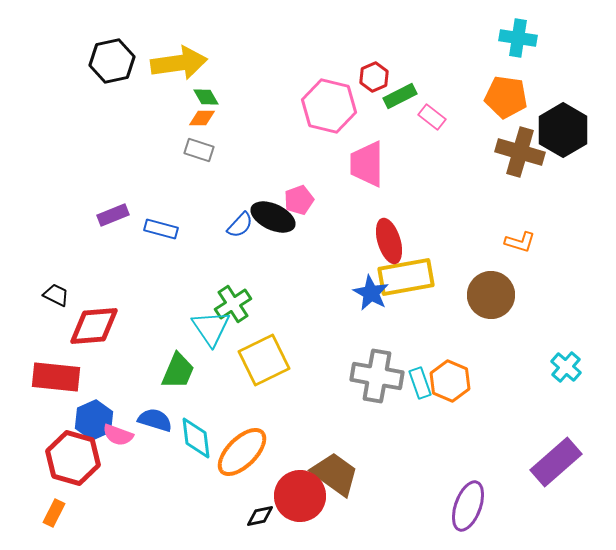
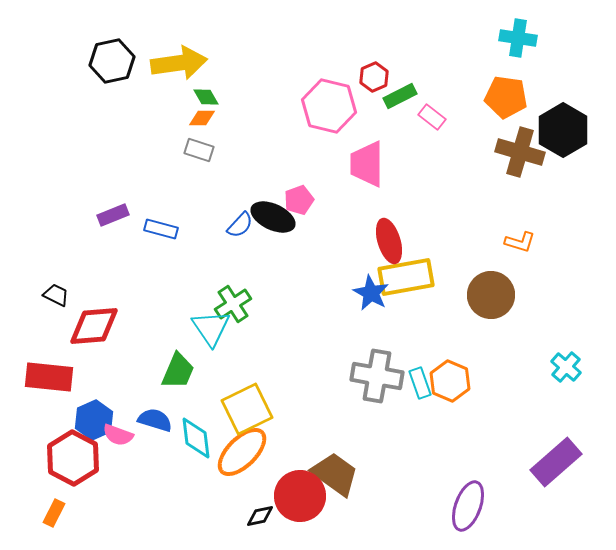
yellow square at (264, 360): moved 17 px left, 49 px down
red rectangle at (56, 377): moved 7 px left
red hexagon at (73, 458): rotated 12 degrees clockwise
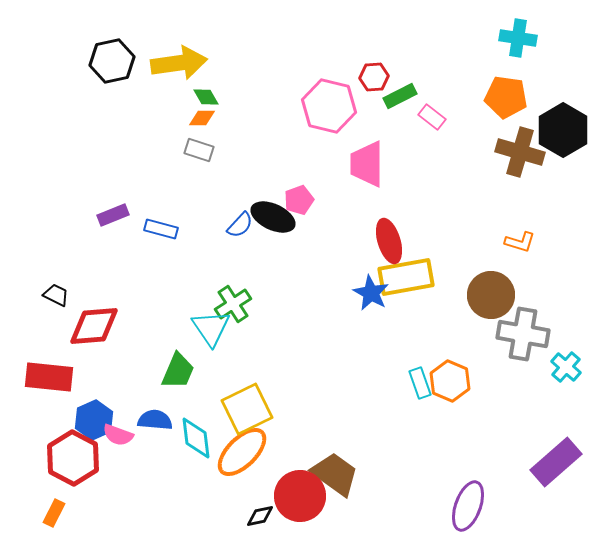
red hexagon at (374, 77): rotated 20 degrees clockwise
gray cross at (377, 376): moved 146 px right, 42 px up
blue semicircle at (155, 420): rotated 12 degrees counterclockwise
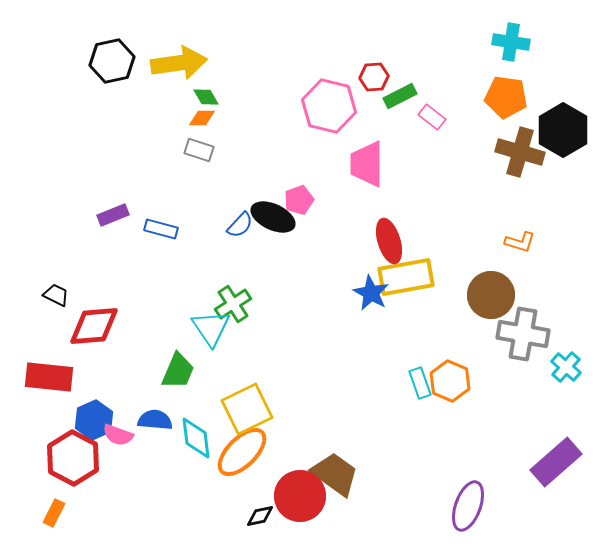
cyan cross at (518, 38): moved 7 px left, 4 px down
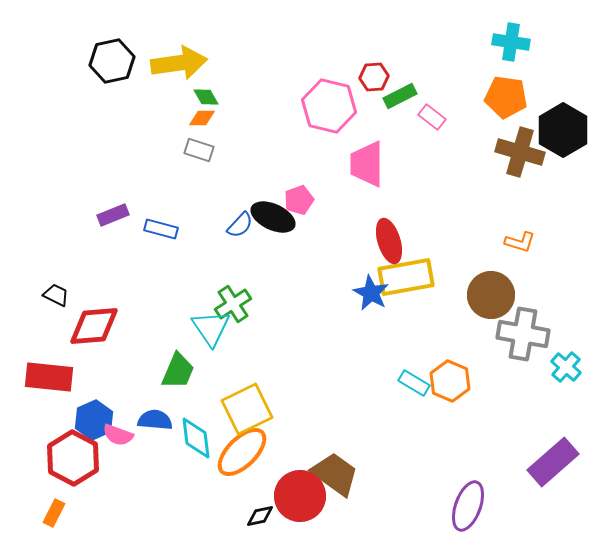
cyan rectangle at (420, 383): moved 6 px left; rotated 40 degrees counterclockwise
purple rectangle at (556, 462): moved 3 px left
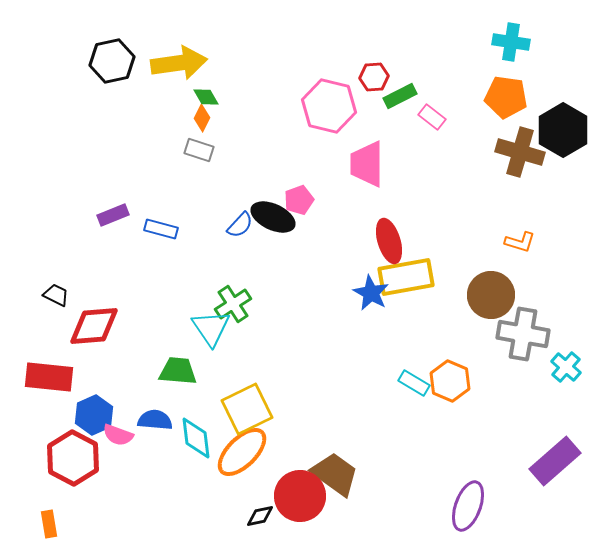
orange diamond at (202, 118): rotated 64 degrees counterclockwise
green trapezoid at (178, 371): rotated 108 degrees counterclockwise
blue hexagon at (94, 420): moved 5 px up
purple rectangle at (553, 462): moved 2 px right, 1 px up
orange rectangle at (54, 513): moved 5 px left, 11 px down; rotated 36 degrees counterclockwise
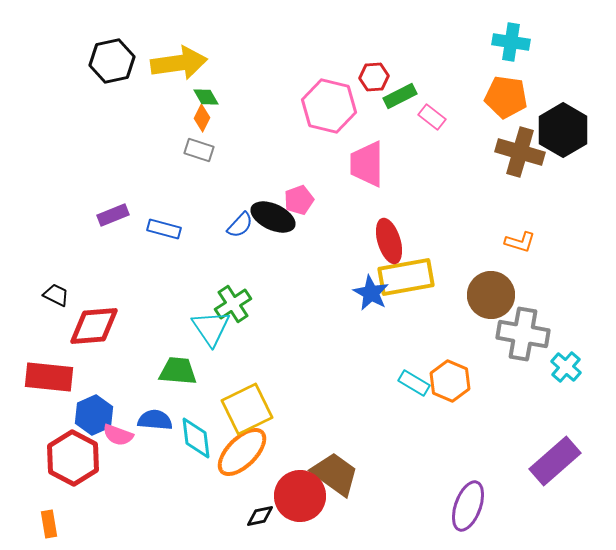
blue rectangle at (161, 229): moved 3 px right
